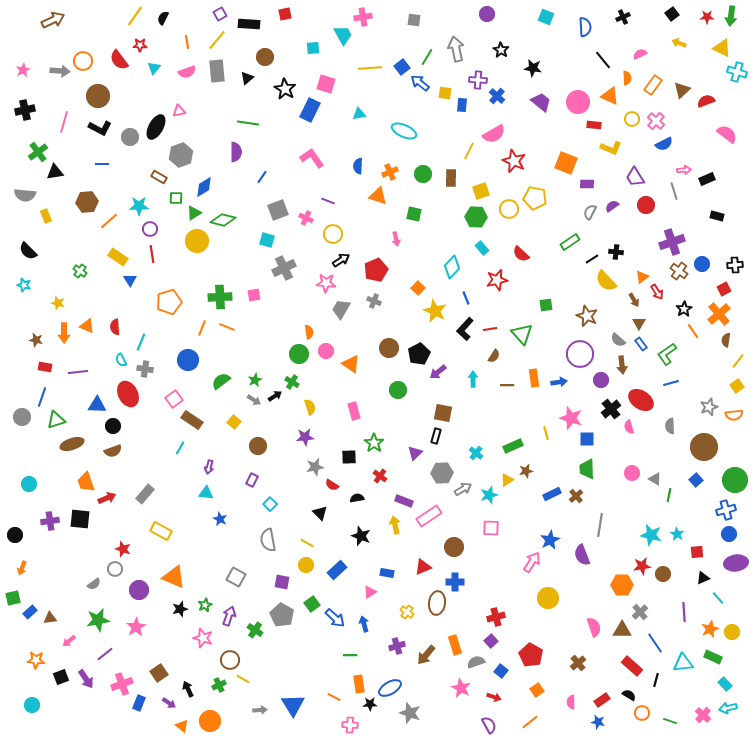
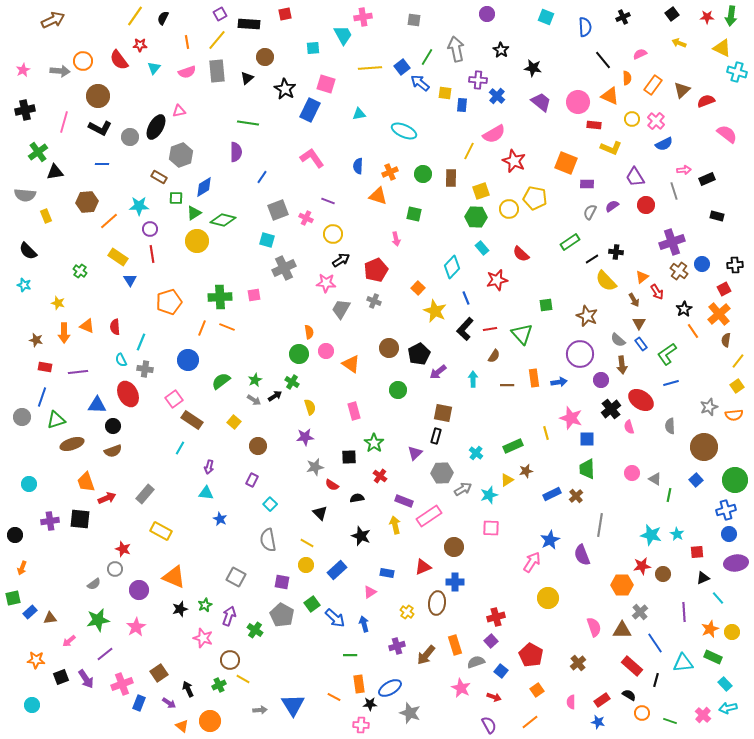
pink cross at (350, 725): moved 11 px right
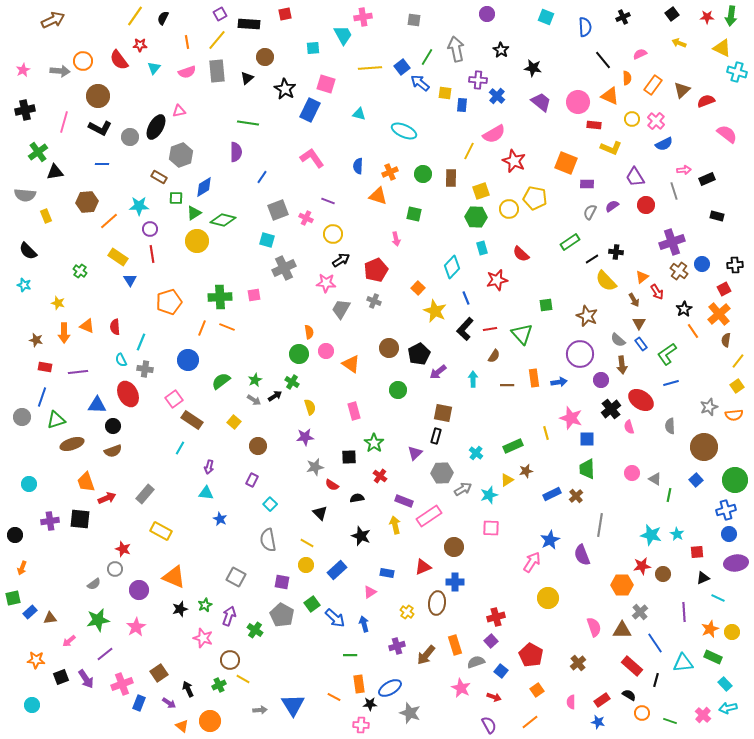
cyan triangle at (359, 114): rotated 24 degrees clockwise
cyan rectangle at (482, 248): rotated 24 degrees clockwise
cyan line at (718, 598): rotated 24 degrees counterclockwise
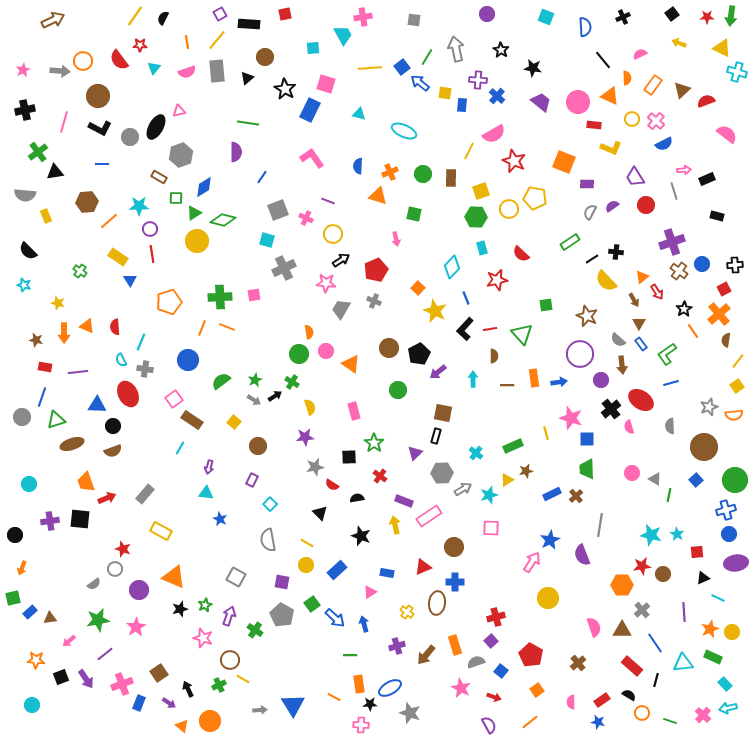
orange square at (566, 163): moved 2 px left, 1 px up
brown semicircle at (494, 356): rotated 32 degrees counterclockwise
gray cross at (640, 612): moved 2 px right, 2 px up
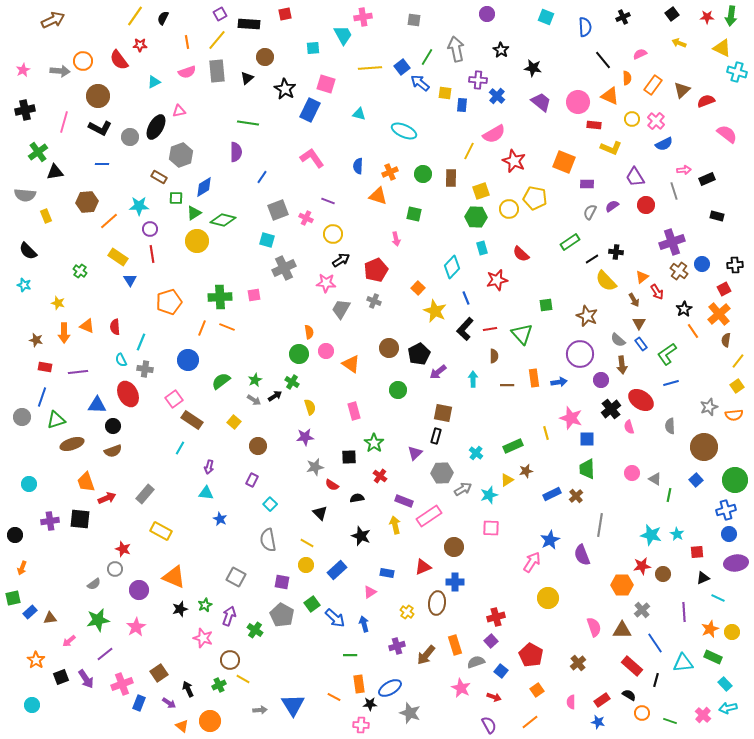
cyan triangle at (154, 68): moved 14 px down; rotated 24 degrees clockwise
orange star at (36, 660): rotated 30 degrees clockwise
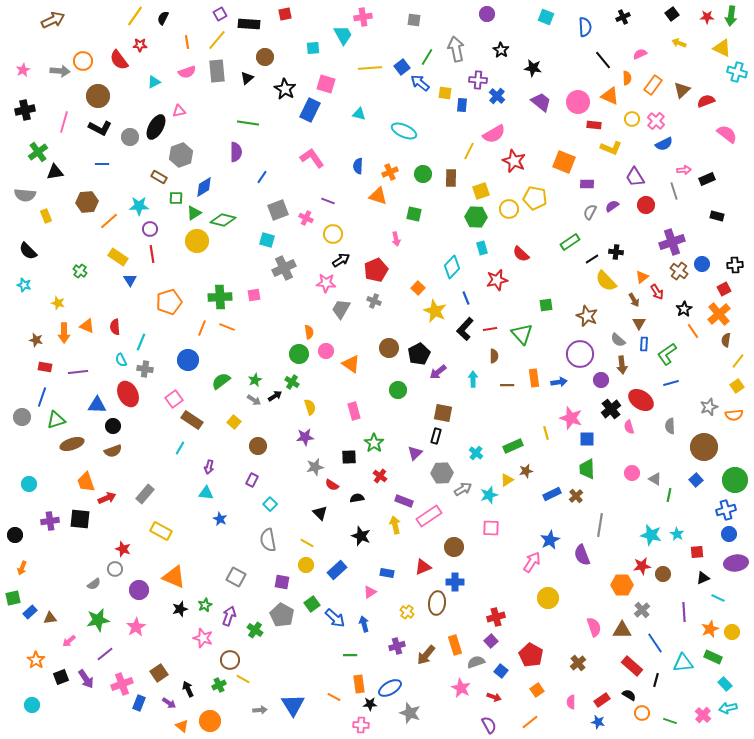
blue rectangle at (641, 344): moved 3 px right; rotated 40 degrees clockwise
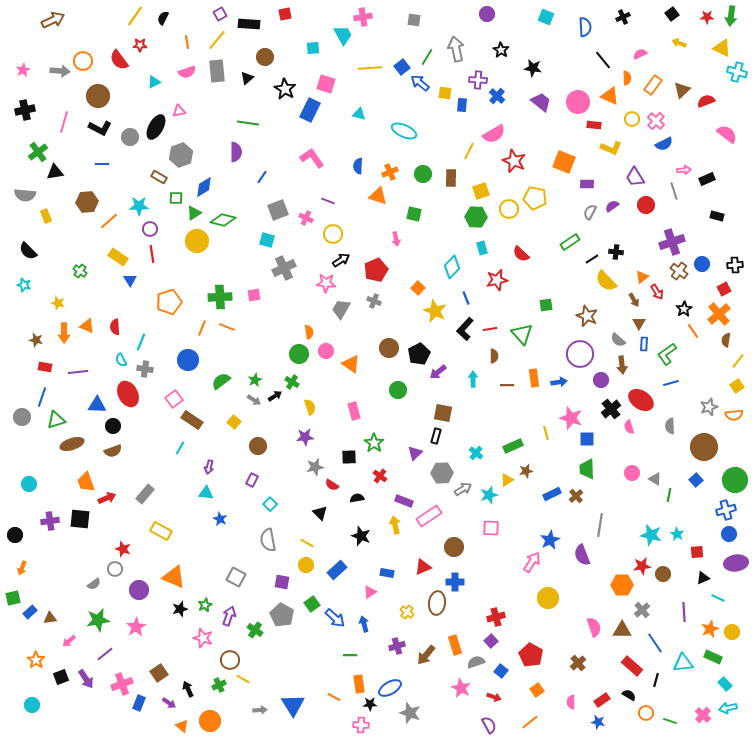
orange circle at (642, 713): moved 4 px right
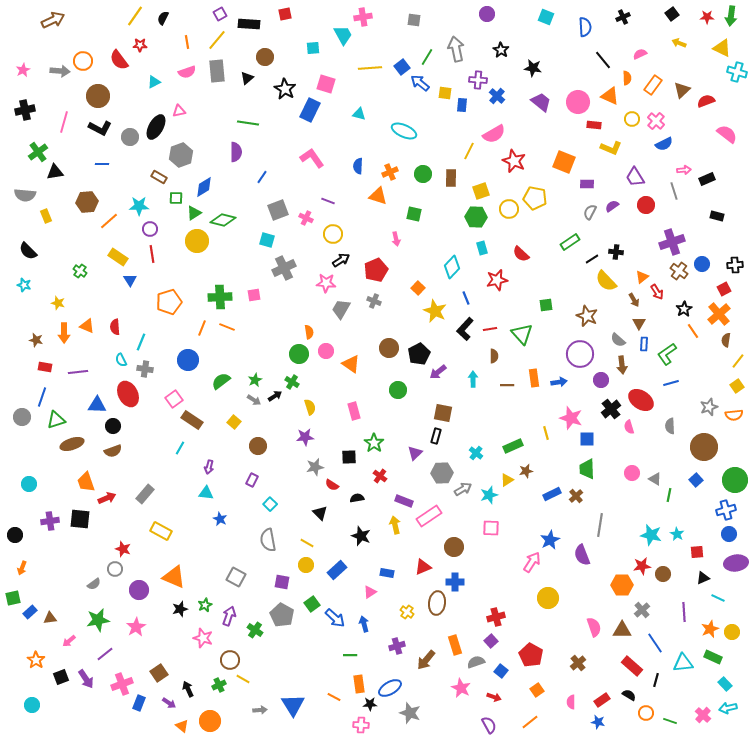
brown arrow at (426, 655): moved 5 px down
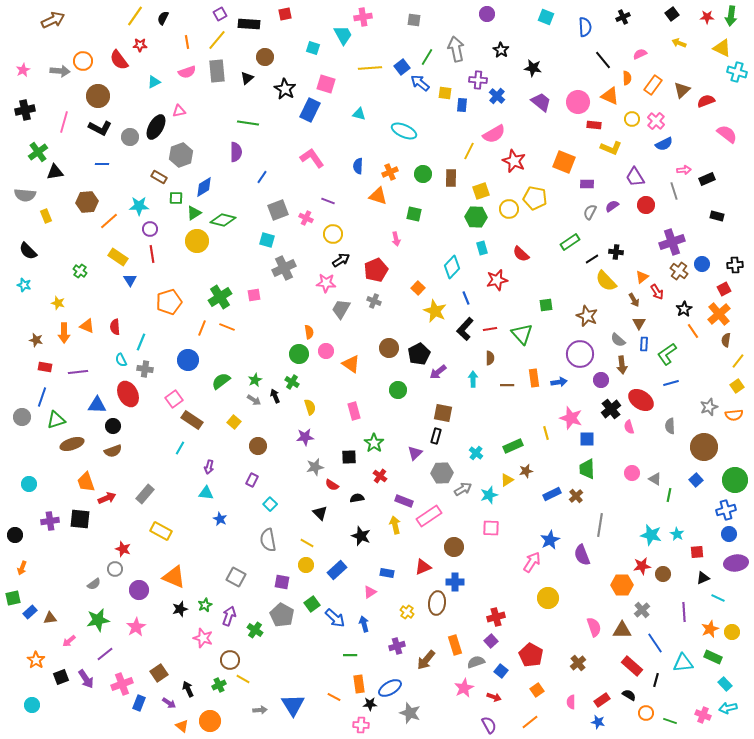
cyan square at (313, 48): rotated 24 degrees clockwise
green cross at (220, 297): rotated 30 degrees counterclockwise
brown semicircle at (494, 356): moved 4 px left, 2 px down
black arrow at (275, 396): rotated 80 degrees counterclockwise
pink star at (461, 688): moved 3 px right; rotated 18 degrees clockwise
pink cross at (703, 715): rotated 21 degrees counterclockwise
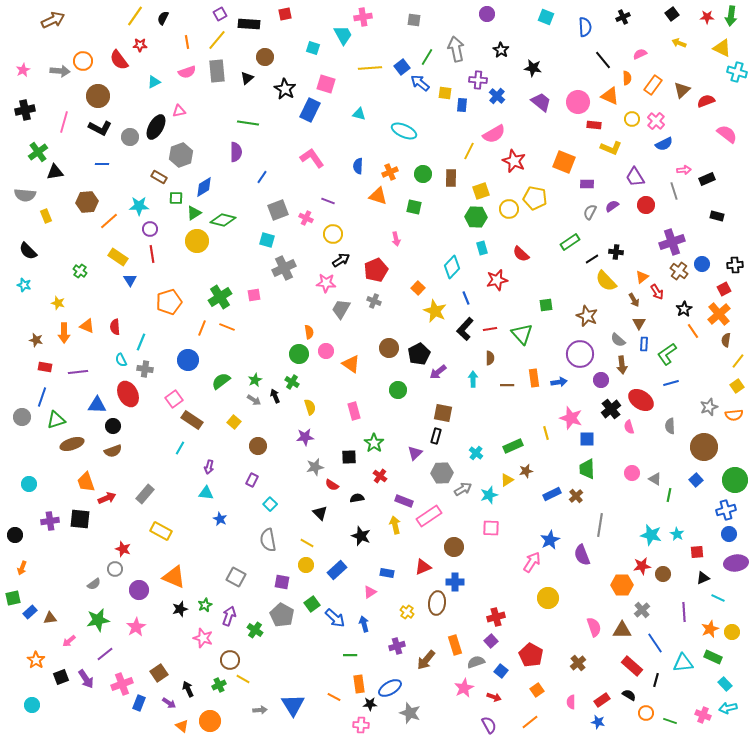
green square at (414, 214): moved 7 px up
